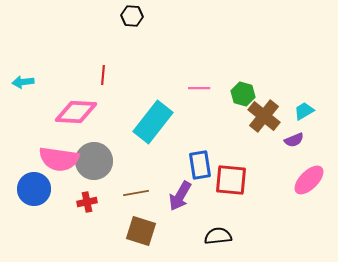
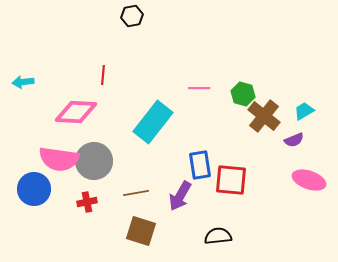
black hexagon: rotated 15 degrees counterclockwise
pink ellipse: rotated 64 degrees clockwise
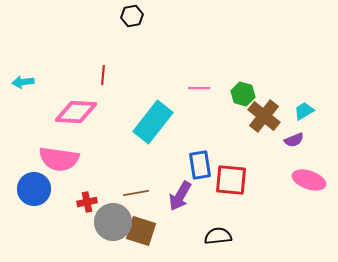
gray circle: moved 19 px right, 61 px down
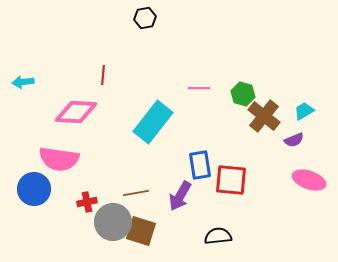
black hexagon: moved 13 px right, 2 px down
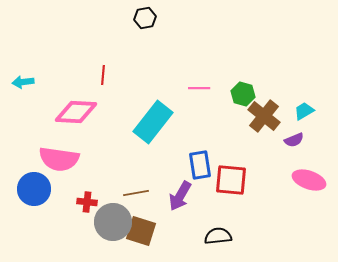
red cross: rotated 18 degrees clockwise
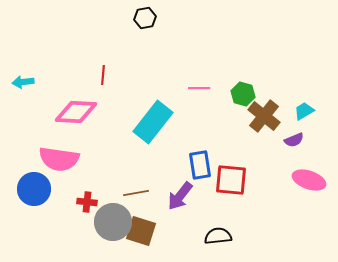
purple arrow: rotated 8 degrees clockwise
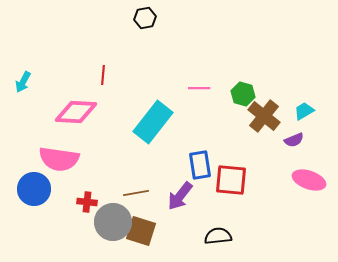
cyan arrow: rotated 55 degrees counterclockwise
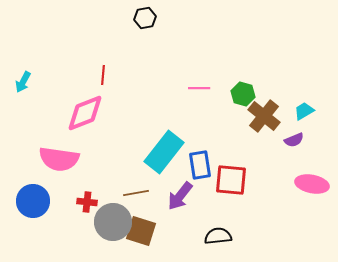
pink diamond: moved 9 px right, 1 px down; rotated 24 degrees counterclockwise
cyan rectangle: moved 11 px right, 30 px down
pink ellipse: moved 3 px right, 4 px down; rotated 8 degrees counterclockwise
blue circle: moved 1 px left, 12 px down
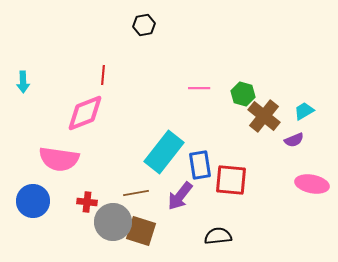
black hexagon: moved 1 px left, 7 px down
cyan arrow: rotated 30 degrees counterclockwise
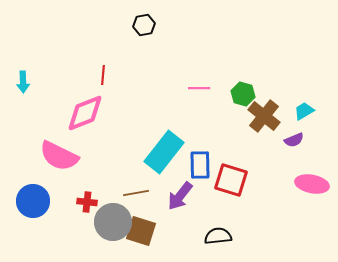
pink semicircle: moved 3 px up; rotated 18 degrees clockwise
blue rectangle: rotated 8 degrees clockwise
red square: rotated 12 degrees clockwise
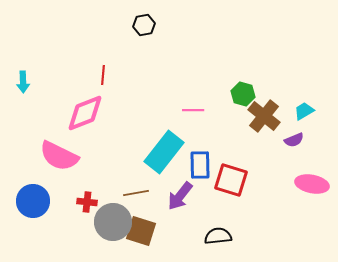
pink line: moved 6 px left, 22 px down
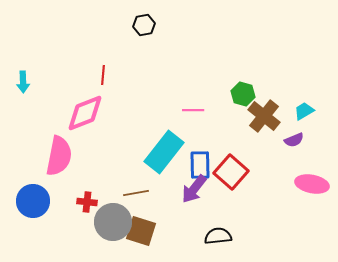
pink semicircle: rotated 105 degrees counterclockwise
red square: moved 8 px up; rotated 24 degrees clockwise
purple arrow: moved 14 px right, 7 px up
